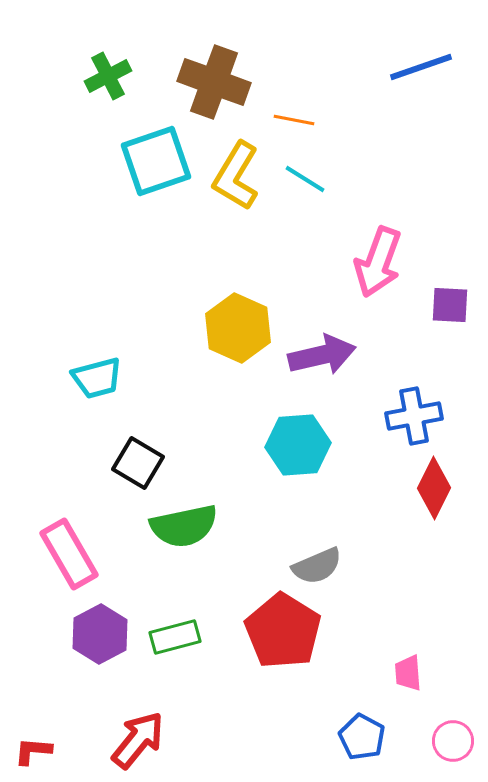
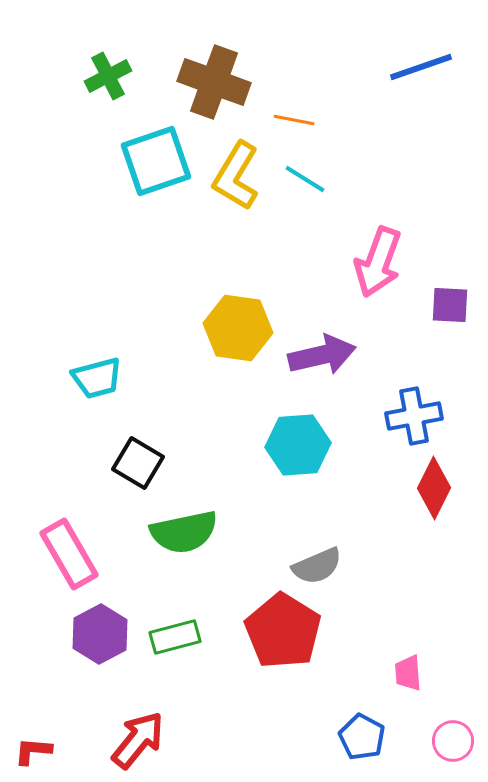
yellow hexagon: rotated 16 degrees counterclockwise
green semicircle: moved 6 px down
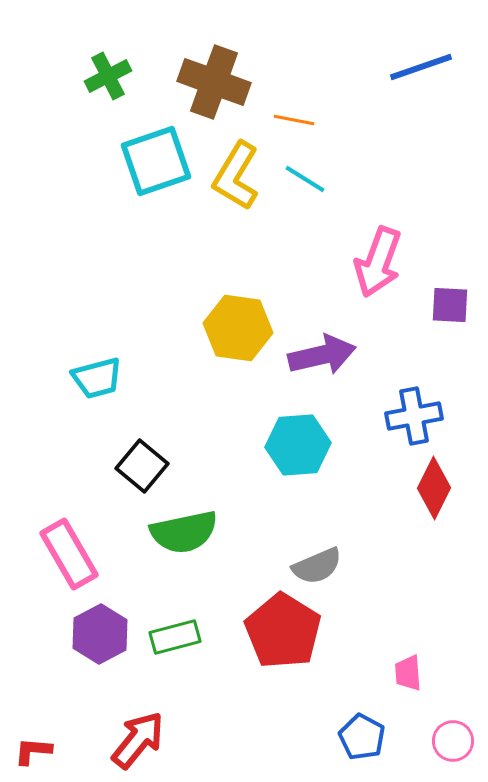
black square: moved 4 px right, 3 px down; rotated 9 degrees clockwise
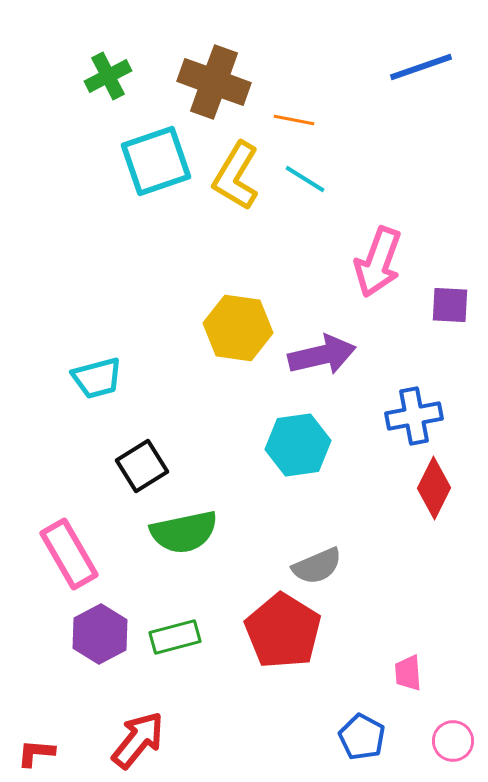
cyan hexagon: rotated 4 degrees counterclockwise
black square: rotated 18 degrees clockwise
red L-shape: moved 3 px right, 2 px down
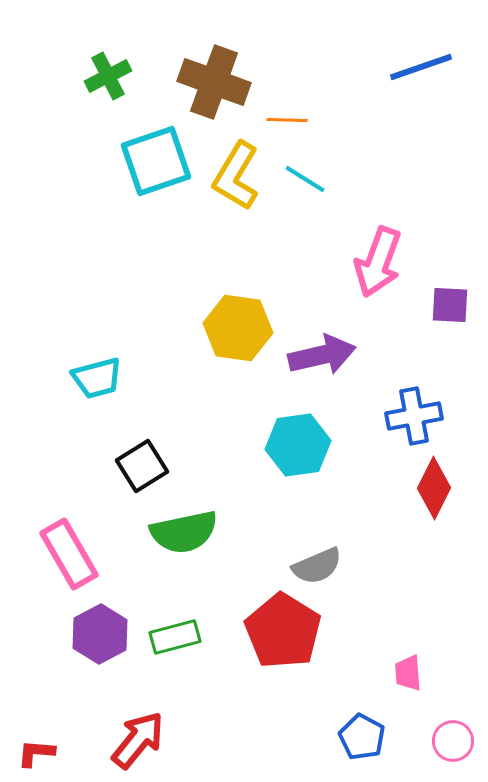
orange line: moved 7 px left; rotated 9 degrees counterclockwise
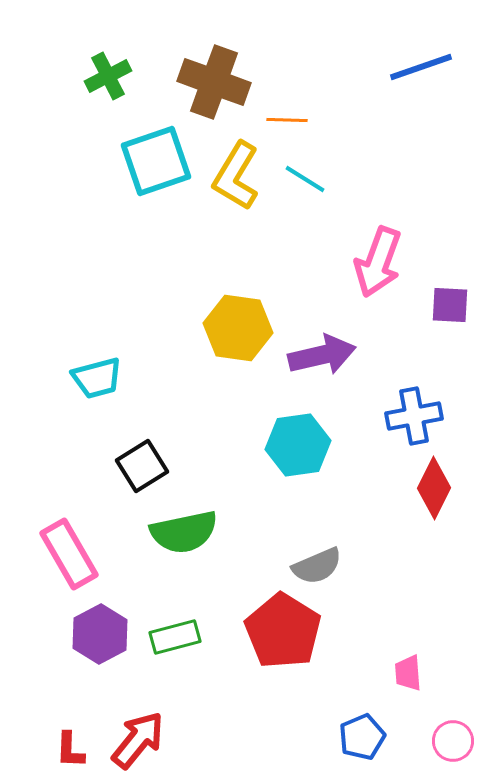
blue pentagon: rotated 21 degrees clockwise
red L-shape: moved 34 px right, 3 px up; rotated 93 degrees counterclockwise
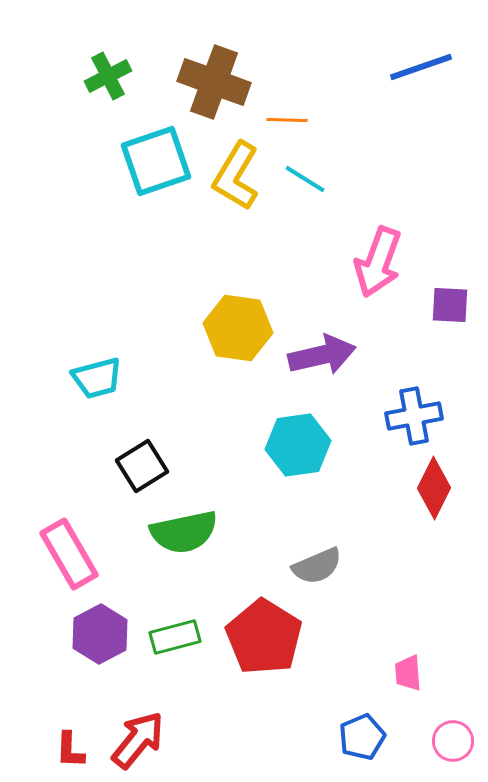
red pentagon: moved 19 px left, 6 px down
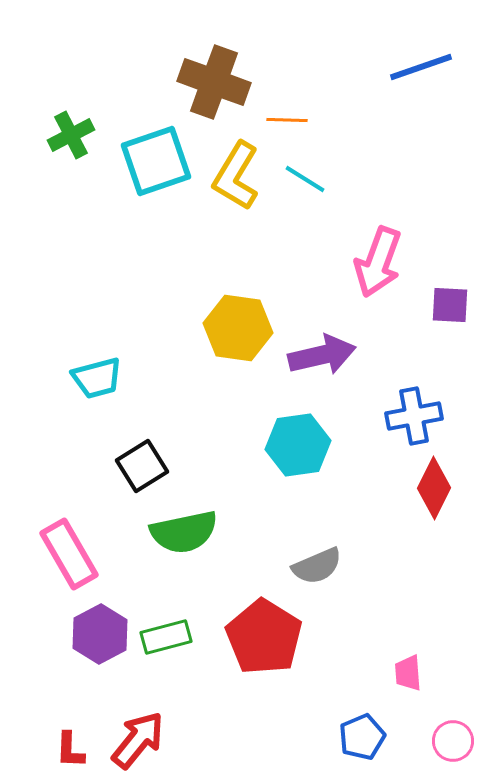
green cross: moved 37 px left, 59 px down
green rectangle: moved 9 px left
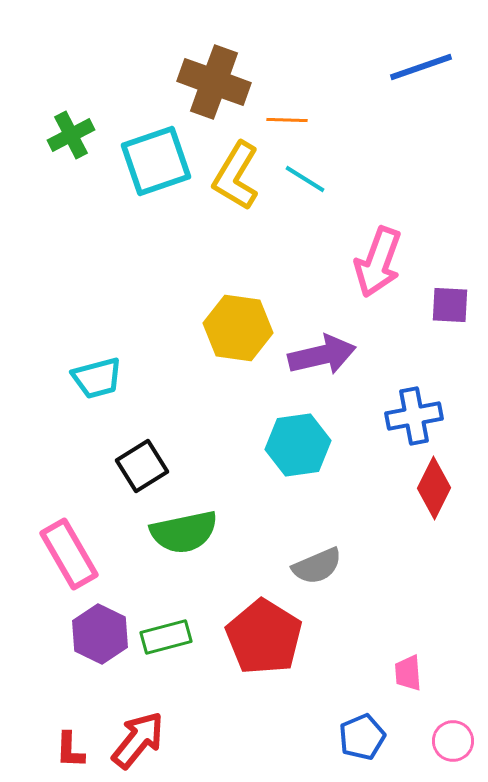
purple hexagon: rotated 6 degrees counterclockwise
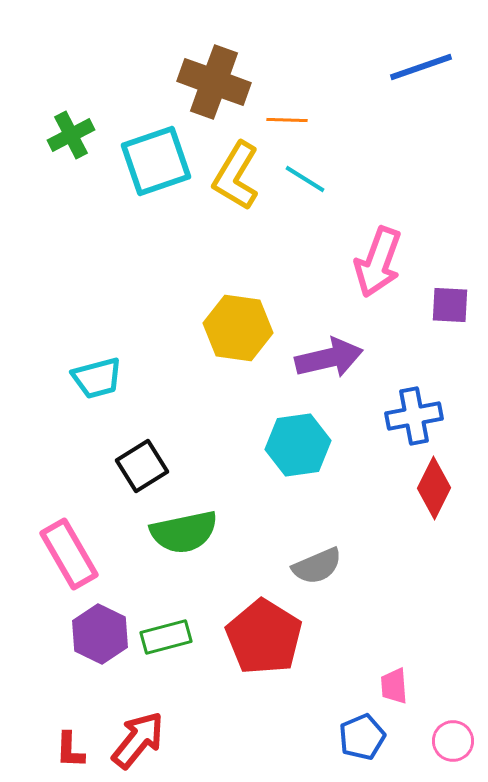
purple arrow: moved 7 px right, 3 px down
pink trapezoid: moved 14 px left, 13 px down
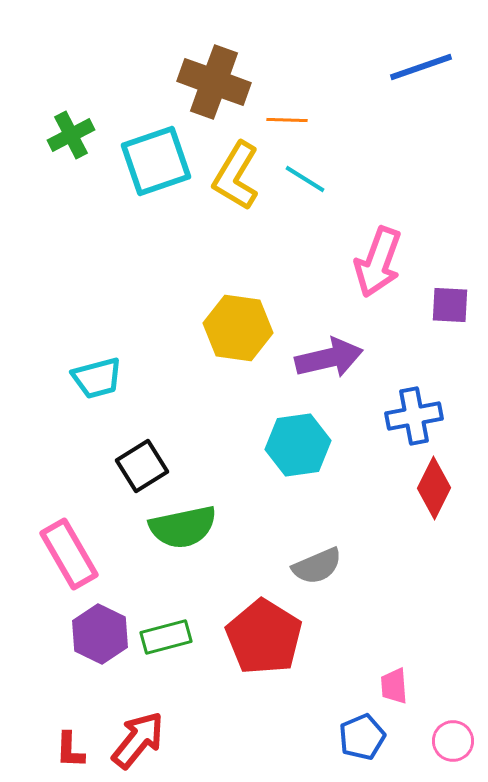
green semicircle: moved 1 px left, 5 px up
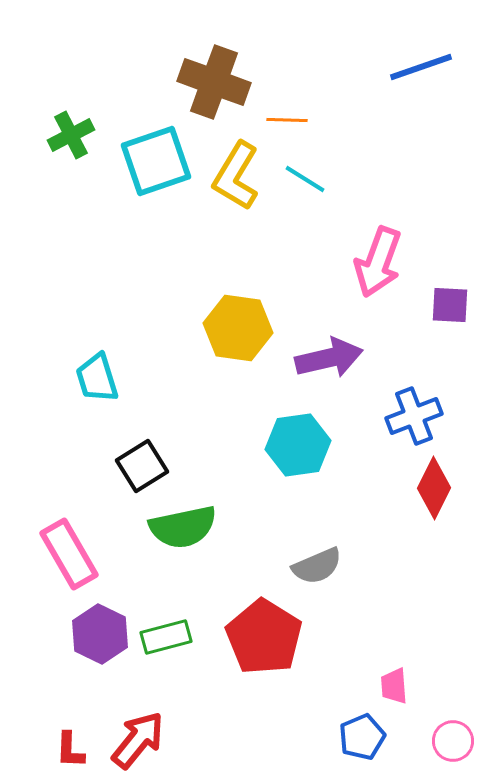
cyan trapezoid: rotated 88 degrees clockwise
blue cross: rotated 10 degrees counterclockwise
